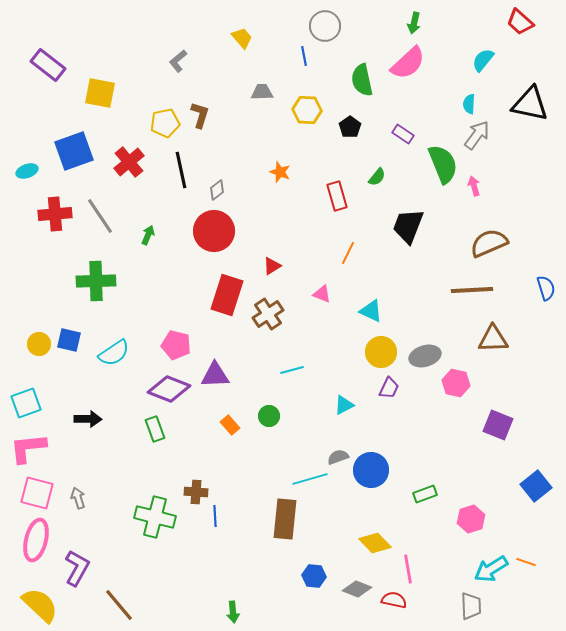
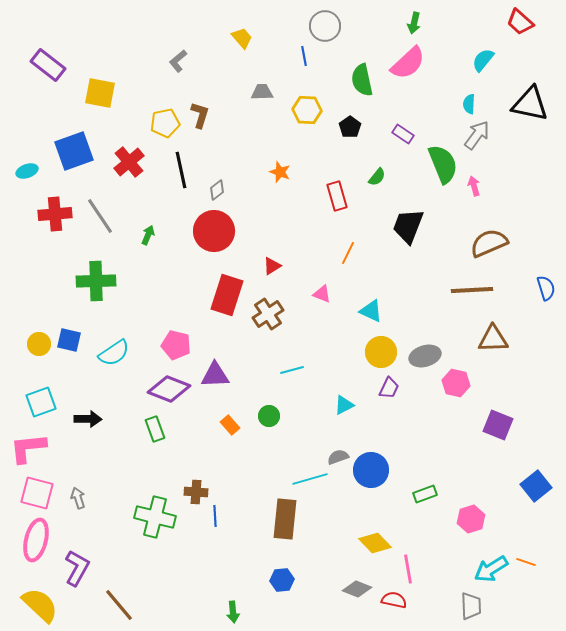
cyan square at (26, 403): moved 15 px right, 1 px up
blue hexagon at (314, 576): moved 32 px left, 4 px down; rotated 10 degrees counterclockwise
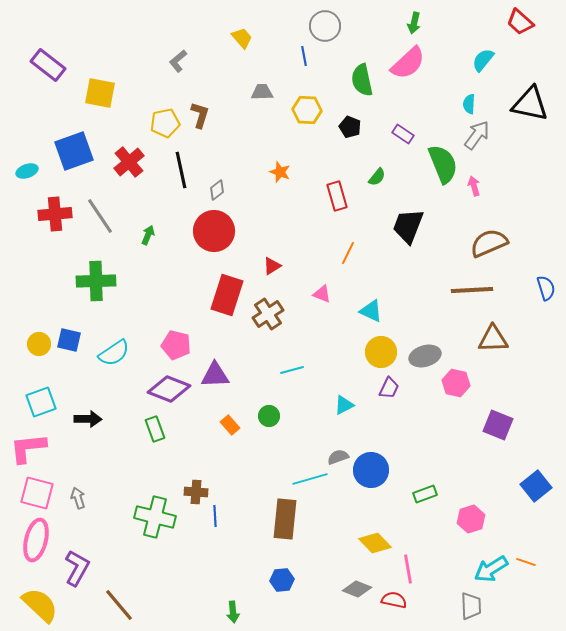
black pentagon at (350, 127): rotated 15 degrees counterclockwise
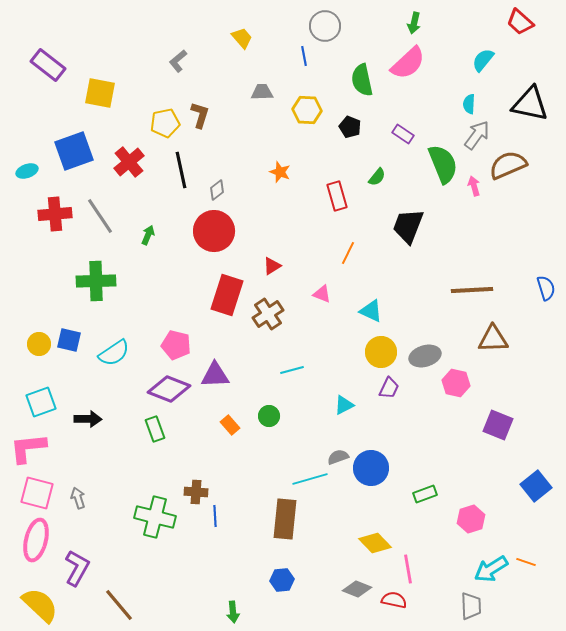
brown semicircle at (489, 243): moved 19 px right, 78 px up
blue circle at (371, 470): moved 2 px up
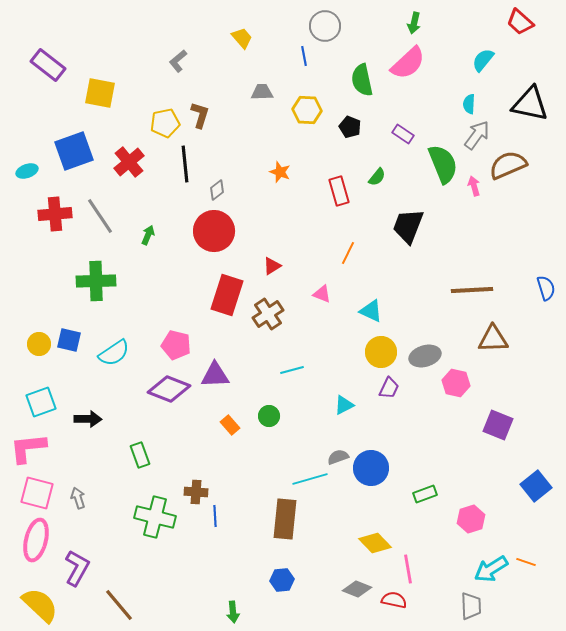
black line at (181, 170): moved 4 px right, 6 px up; rotated 6 degrees clockwise
red rectangle at (337, 196): moved 2 px right, 5 px up
green rectangle at (155, 429): moved 15 px left, 26 px down
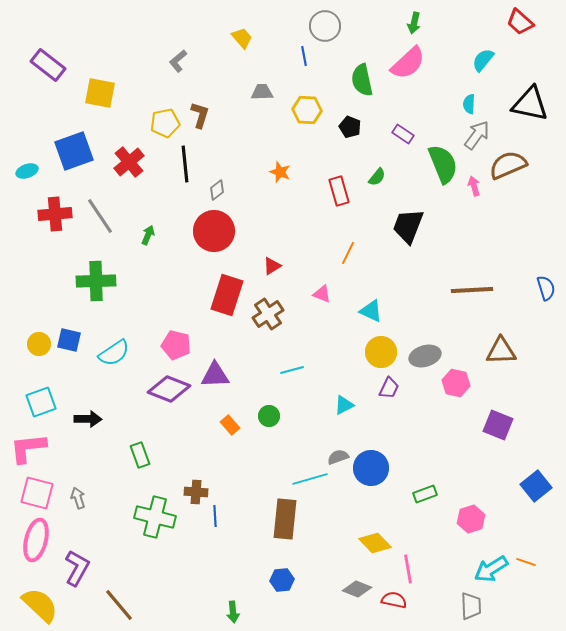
brown triangle at (493, 339): moved 8 px right, 12 px down
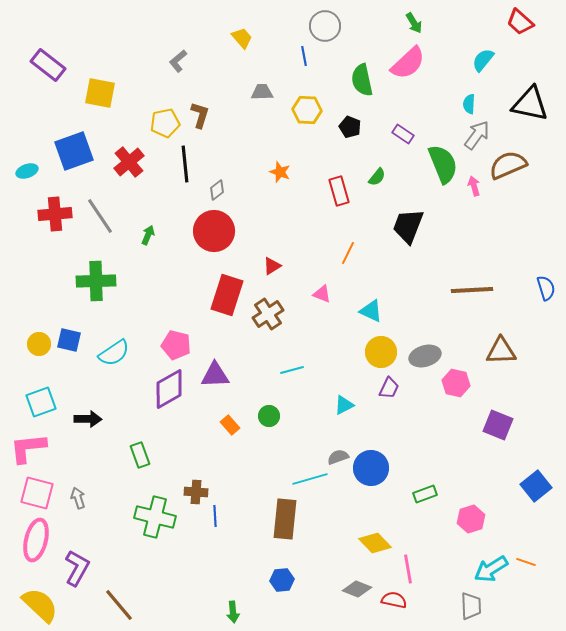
green arrow at (414, 23): rotated 45 degrees counterclockwise
purple diamond at (169, 389): rotated 51 degrees counterclockwise
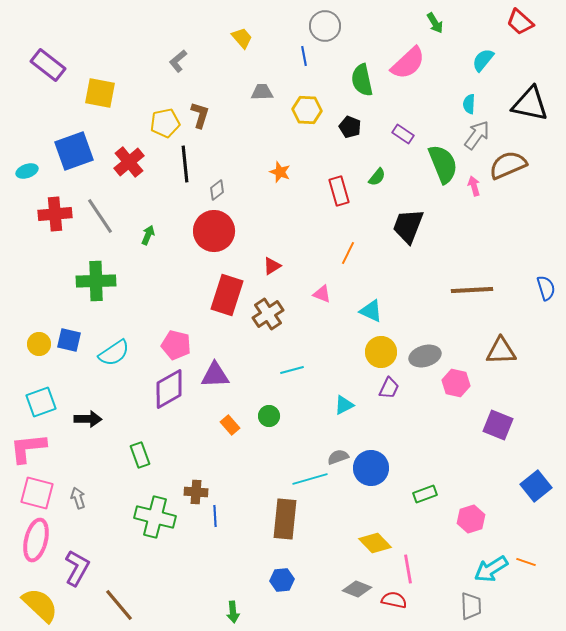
green arrow at (414, 23): moved 21 px right
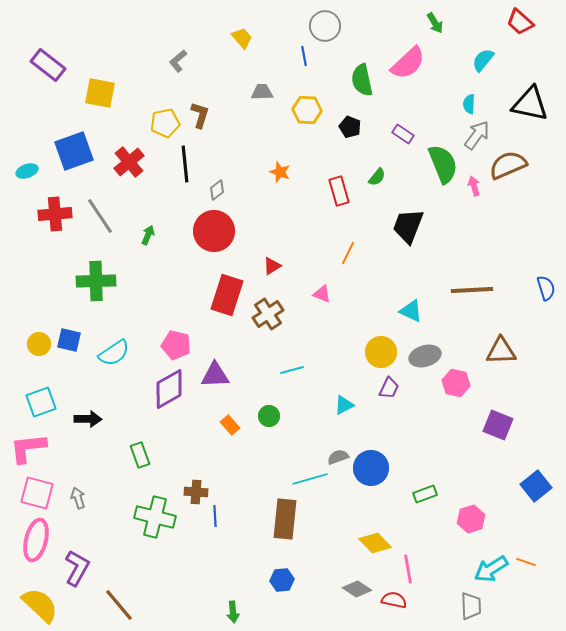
cyan triangle at (371, 311): moved 40 px right
gray diamond at (357, 589): rotated 12 degrees clockwise
